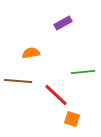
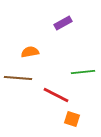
orange semicircle: moved 1 px left, 1 px up
brown line: moved 3 px up
red line: rotated 16 degrees counterclockwise
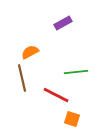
orange semicircle: rotated 18 degrees counterclockwise
green line: moved 7 px left
brown line: moved 4 px right; rotated 72 degrees clockwise
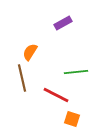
orange semicircle: rotated 30 degrees counterclockwise
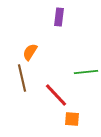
purple rectangle: moved 4 px left, 6 px up; rotated 54 degrees counterclockwise
green line: moved 10 px right
red line: rotated 20 degrees clockwise
orange square: rotated 14 degrees counterclockwise
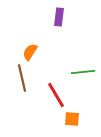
green line: moved 3 px left
red line: rotated 12 degrees clockwise
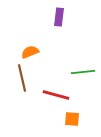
orange semicircle: rotated 36 degrees clockwise
red line: rotated 44 degrees counterclockwise
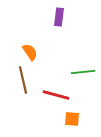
orange semicircle: rotated 78 degrees clockwise
brown line: moved 1 px right, 2 px down
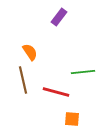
purple rectangle: rotated 30 degrees clockwise
red line: moved 3 px up
